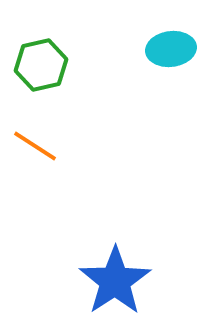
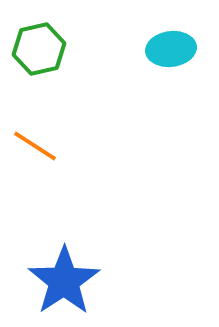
green hexagon: moved 2 px left, 16 px up
blue star: moved 51 px left
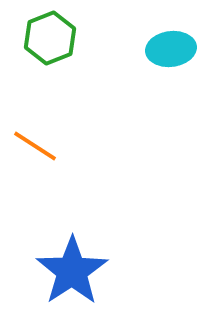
green hexagon: moved 11 px right, 11 px up; rotated 9 degrees counterclockwise
blue star: moved 8 px right, 10 px up
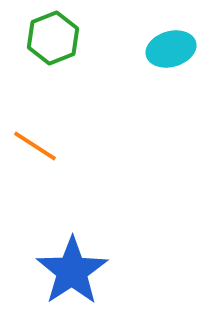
green hexagon: moved 3 px right
cyan ellipse: rotated 9 degrees counterclockwise
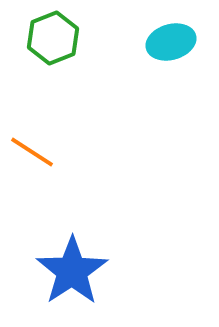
cyan ellipse: moved 7 px up
orange line: moved 3 px left, 6 px down
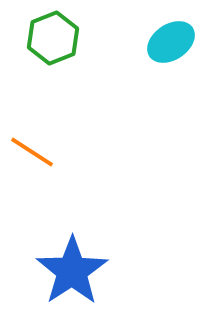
cyan ellipse: rotated 18 degrees counterclockwise
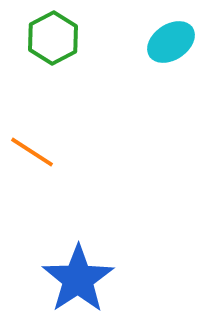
green hexagon: rotated 6 degrees counterclockwise
blue star: moved 6 px right, 8 px down
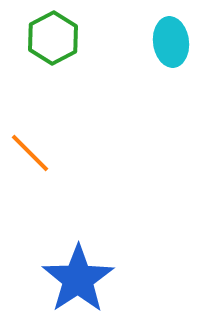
cyan ellipse: rotated 63 degrees counterclockwise
orange line: moved 2 px left, 1 px down; rotated 12 degrees clockwise
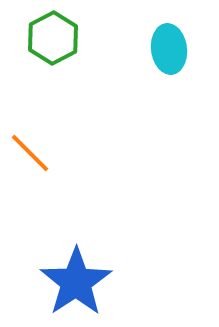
cyan ellipse: moved 2 px left, 7 px down
blue star: moved 2 px left, 3 px down
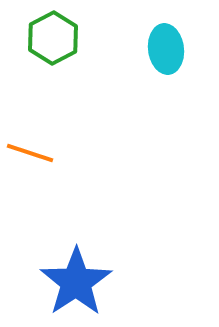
cyan ellipse: moved 3 px left
orange line: rotated 27 degrees counterclockwise
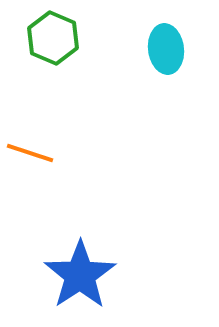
green hexagon: rotated 9 degrees counterclockwise
blue star: moved 4 px right, 7 px up
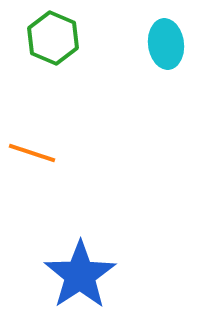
cyan ellipse: moved 5 px up
orange line: moved 2 px right
